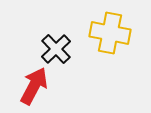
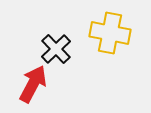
red arrow: moved 1 px left, 2 px up
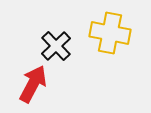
black cross: moved 3 px up
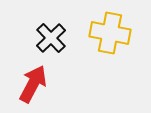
black cross: moved 5 px left, 8 px up
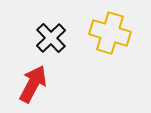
yellow cross: rotated 6 degrees clockwise
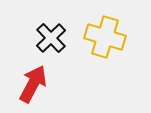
yellow cross: moved 5 px left, 4 px down
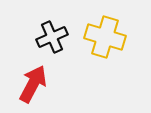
black cross: moved 1 px right, 1 px up; rotated 20 degrees clockwise
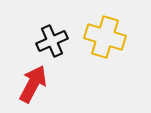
black cross: moved 4 px down
